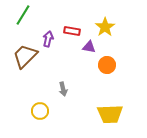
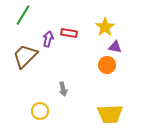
red rectangle: moved 3 px left, 2 px down
purple triangle: moved 26 px right
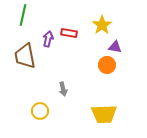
green line: rotated 20 degrees counterclockwise
yellow star: moved 3 px left, 2 px up
brown trapezoid: rotated 56 degrees counterclockwise
yellow trapezoid: moved 6 px left
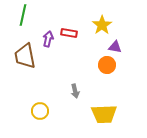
gray arrow: moved 12 px right, 2 px down
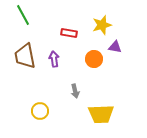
green line: rotated 40 degrees counterclockwise
yellow star: rotated 18 degrees clockwise
purple arrow: moved 6 px right, 20 px down; rotated 21 degrees counterclockwise
orange circle: moved 13 px left, 6 px up
yellow trapezoid: moved 3 px left
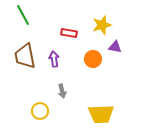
orange circle: moved 1 px left
gray arrow: moved 13 px left
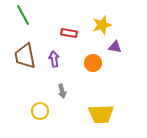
orange circle: moved 4 px down
